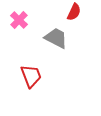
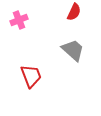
pink cross: rotated 24 degrees clockwise
gray trapezoid: moved 17 px right, 12 px down; rotated 15 degrees clockwise
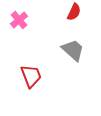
pink cross: rotated 18 degrees counterclockwise
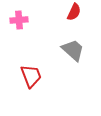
pink cross: rotated 36 degrees clockwise
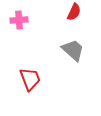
red trapezoid: moved 1 px left, 3 px down
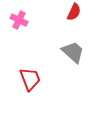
pink cross: rotated 30 degrees clockwise
gray trapezoid: moved 2 px down
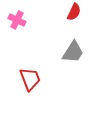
pink cross: moved 2 px left
gray trapezoid: rotated 80 degrees clockwise
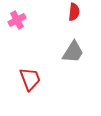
red semicircle: rotated 18 degrees counterclockwise
pink cross: rotated 36 degrees clockwise
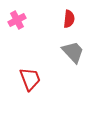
red semicircle: moved 5 px left, 7 px down
gray trapezoid: rotated 75 degrees counterclockwise
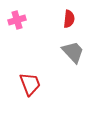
pink cross: rotated 12 degrees clockwise
red trapezoid: moved 5 px down
